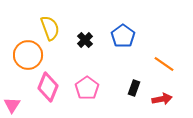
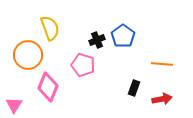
black cross: moved 12 px right; rotated 21 degrees clockwise
orange line: moved 2 px left; rotated 30 degrees counterclockwise
pink pentagon: moved 4 px left, 23 px up; rotated 20 degrees counterclockwise
pink triangle: moved 2 px right
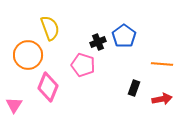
blue pentagon: moved 1 px right
black cross: moved 1 px right, 2 px down
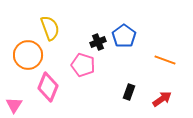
orange line: moved 3 px right, 4 px up; rotated 15 degrees clockwise
black rectangle: moved 5 px left, 4 px down
red arrow: rotated 24 degrees counterclockwise
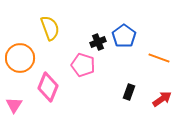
orange circle: moved 8 px left, 3 px down
orange line: moved 6 px left, 2 px up
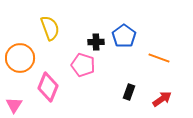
black cross: moved 2 px left; rotated 21 degrees clockwise
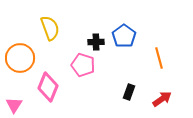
orange line: rotated 55 degrees clockwise
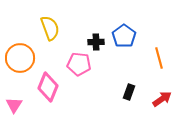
pink pentagon: moved 4 px left, 1 px up; rotated 10 degrees counterclockwise
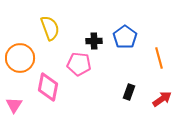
blue pentagon: moved 1 px right, 1 px down
black cross: moved 2 px left, 1 px up
pink diamond: rotated 12 degrees counterclockwise
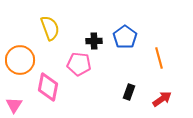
orange circle: moved 2 px down
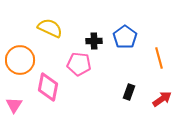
yellow semicircle: rotated 45 degrees counterclockwise
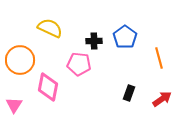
black rectangle: moved 1 px down
